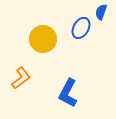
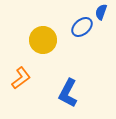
blue ellipse: moved 1 px right, 1 px up; rotated 20 degrees clockwise
yellow circle: moved 1 px down
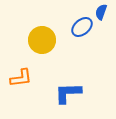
yellow circle: moved 1 px left
orange L-shape: rotated 30 degrees clockwise
blue L-shape: rotated 60 degrees clockwise
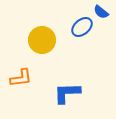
blue semicircle: rotated 70 degrees counterclockwise
blue L-shape: moved 1 px left
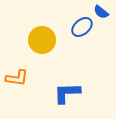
orange L-shape: moved 4 px left; rotated 15 degrees clockwise
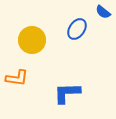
blue semicircle: moved 2 px right
blue ellipse: moved 5 px left, 2 px down; rotated 15 degrees counterclockwise
yellow circle: moved 10 px left
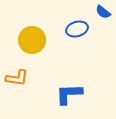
blue ellipse: rotated 40 degrees clockwise
blue L-shape: moved 2 px right, 1 px down
